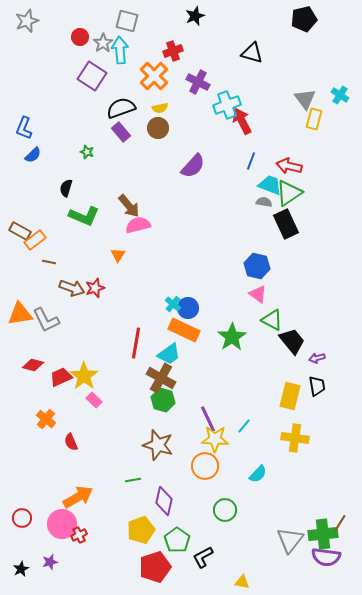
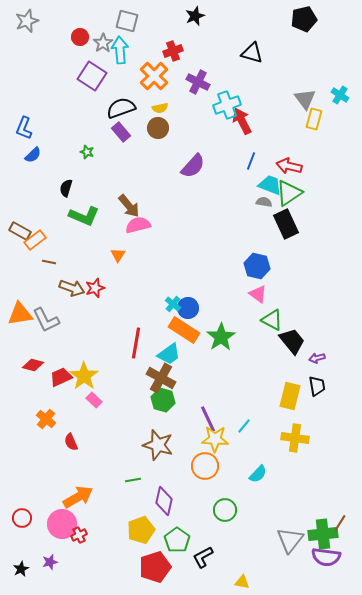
orange rectangle at (184, 330): rotated 8 degrees clockwise
green star at (232, 337): moved 11 px left
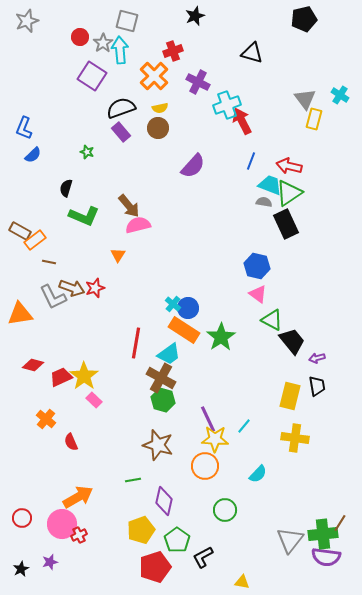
gray L-shape at (46, 320): moved 7 px right, 23 px up
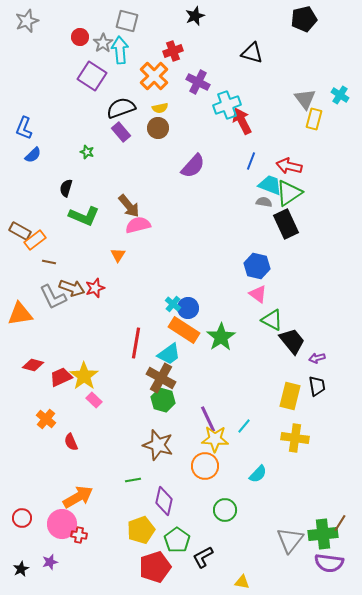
red cross at (79, 535): rotated 35 degrees clockwise
purple semicircle at (326, 557): moved 3 px right, 6 px down
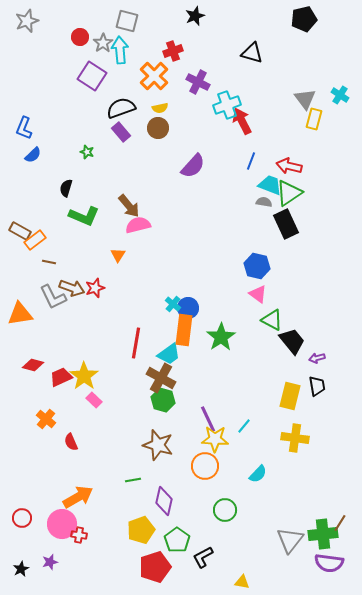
orange rectangle at (184, 330): rotated 64 degrees clockwise
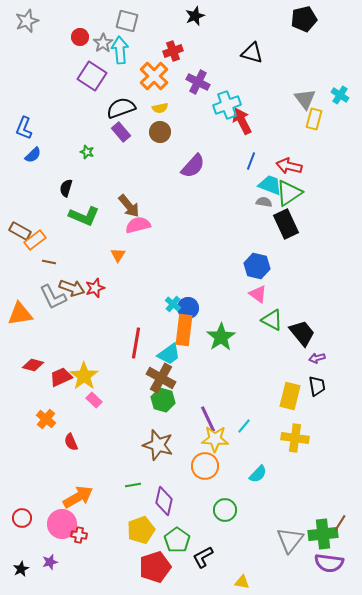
brown circle at (158, 128): moved 2 px right, 4 px down
black trapezoid at (292, 341): moved 10 px right, 8 px up
green line at (133, 480): moved 5 px down
